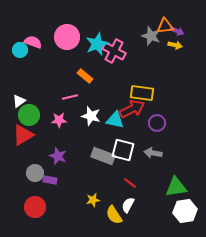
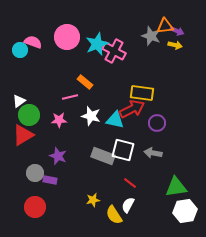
orange rectangle: moved 6 px down
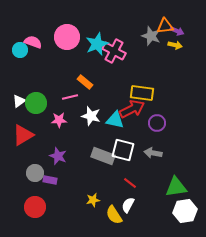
green circle: moved 7 px right, 12 px up
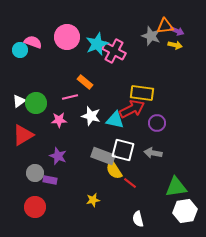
white semicircle: moved 10 px right, 14 px down; rotated 42 degrees counterclockwise
yellow semicircle: moved 45 px up
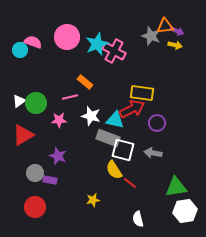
gray rectangle: moved 5 px right, 18 px up
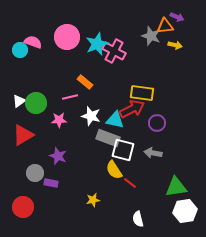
purple arrow: moved 14 px up
purple rectangle: moved 1 px right, 3 px down
red circle: moved 12 px left
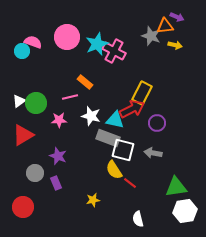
cyan circle: moved 2 px right, 1 px down
yellow rectangle: rotated 70 degrees counterclockwise
purple rectangle: moved 5 px right; rotated 56 degrees clockwise
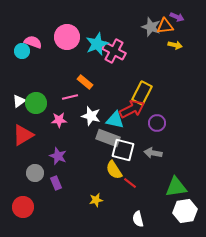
gray star: moved 9 px up
yellow star: moved 3 px right
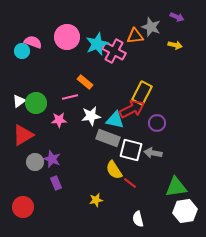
orange triangle: moved 30 px left, 10 px down
white star: rotated 24 degrees counterclockwise
white square: moved 8 px right
purple star: moved 6 px left, 3 px down
gray circle: moved 11 px up
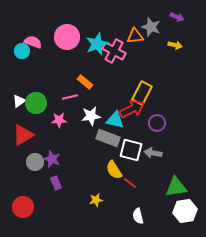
white semicircle: moved 3 px up
